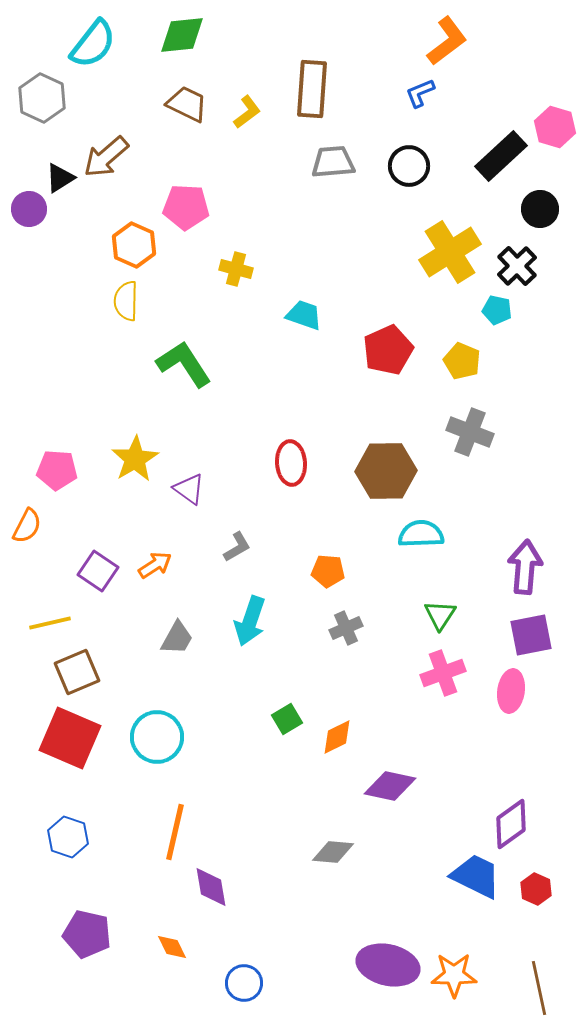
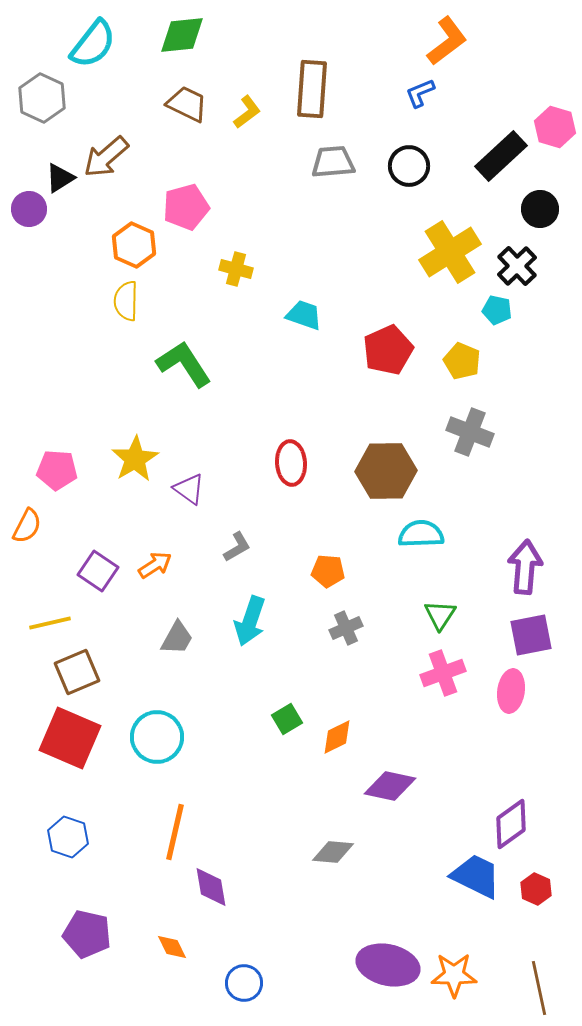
pink pentagon at (186, 207): rotated 18 degrees counterclockwise
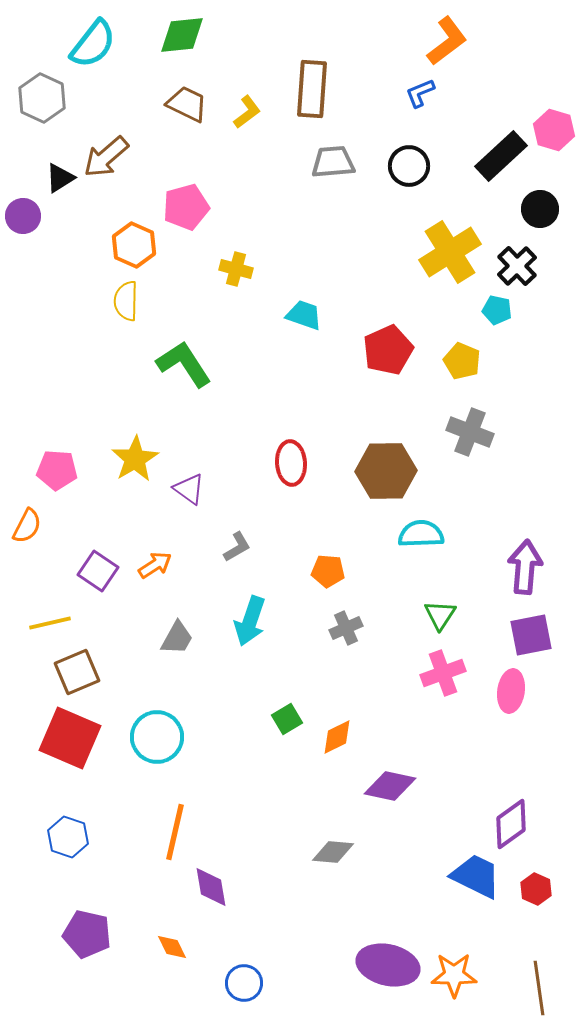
pink hexagon at (555, 127): moved 1 px left, 3 px down
purple circle at (29, 209): moved 6 px left, 7 px down
brown line at (539, 988): rotated 4 degrees clockwise
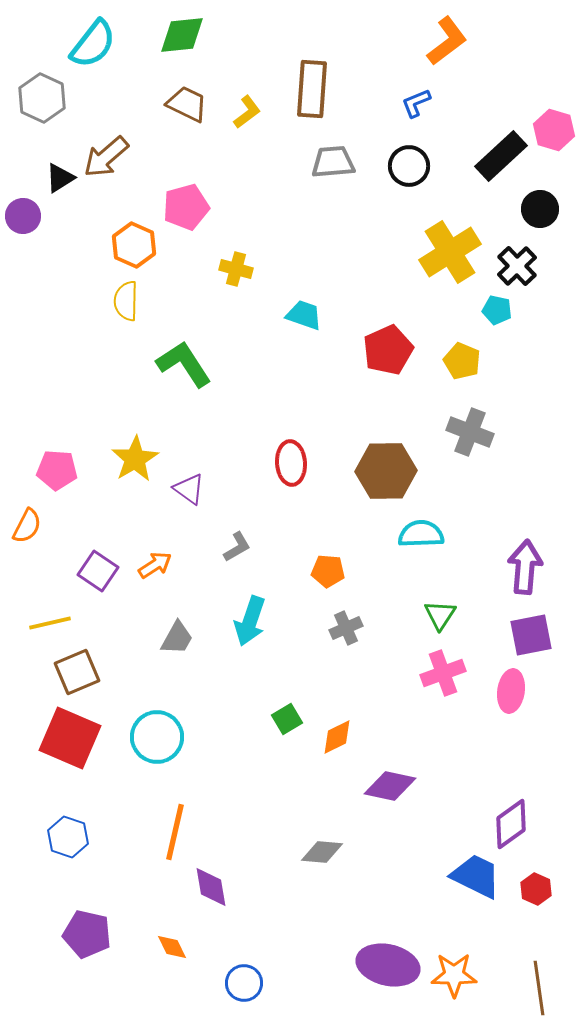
blue L-shape at (420, 93): moved 4 px left, 10 px down
gray diamond at (333, 852): moved 11 px left
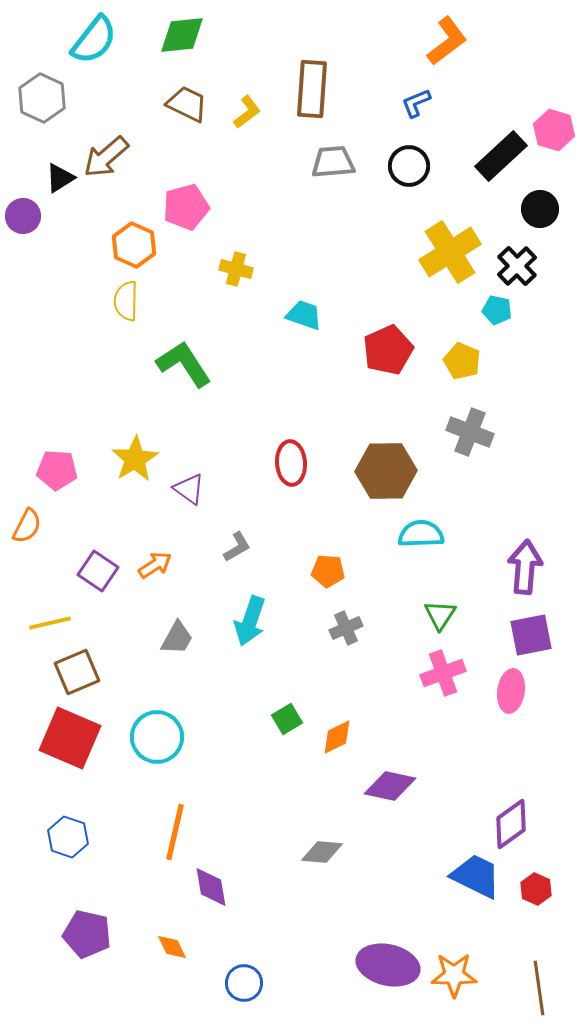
cyan semicircle at (93, 44): moved 1 px right, 4 px up
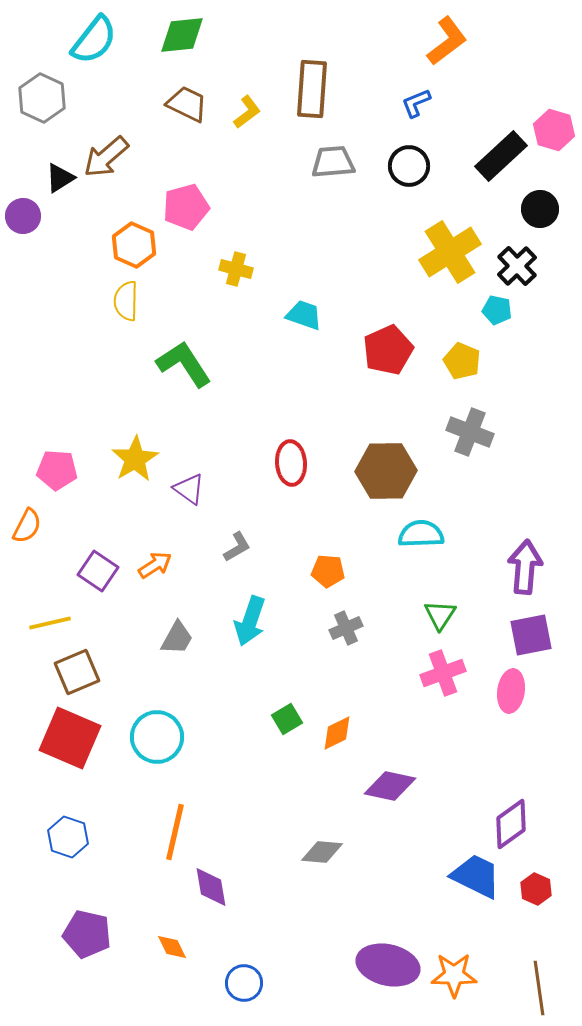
orange diamond at (337, 737): moved 4 px up
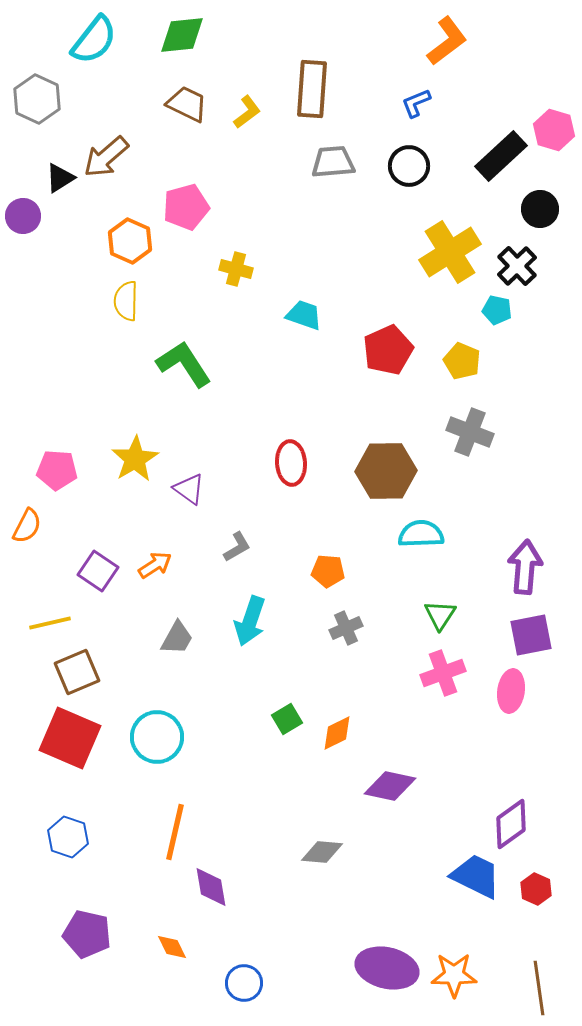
gray hexagon at (42, 98): moved 5 px left, 1 px down
orange hexagon at (134, 245): moved 4 px left, 4 px up
purple ellipse at (388, 965): moved 1 px left, 3 px down
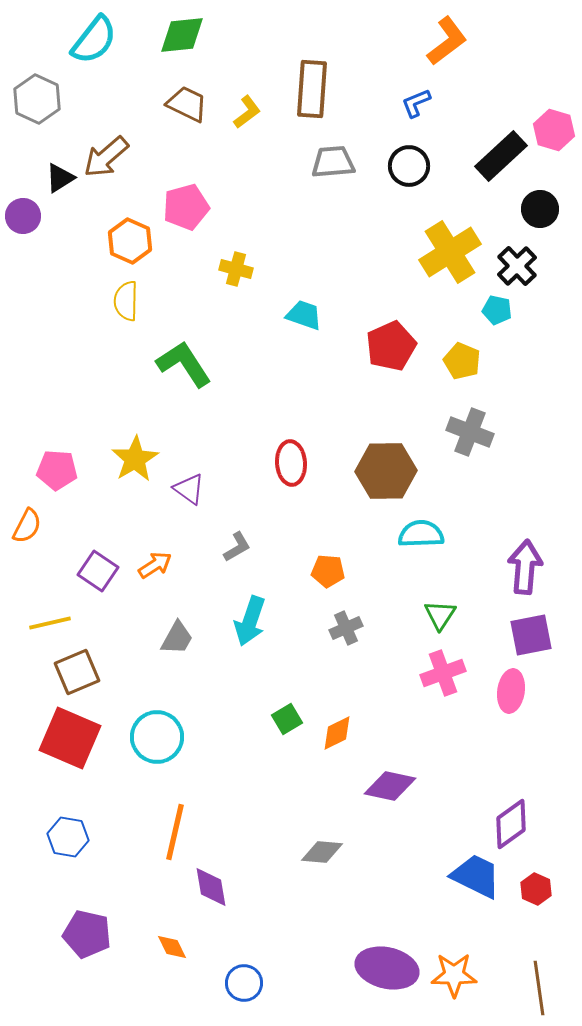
red pentagon at (388, 350): moved 3 px right, 4 px up
blue hexagon at (68, 837): rotated 9 degrees counterclockwise
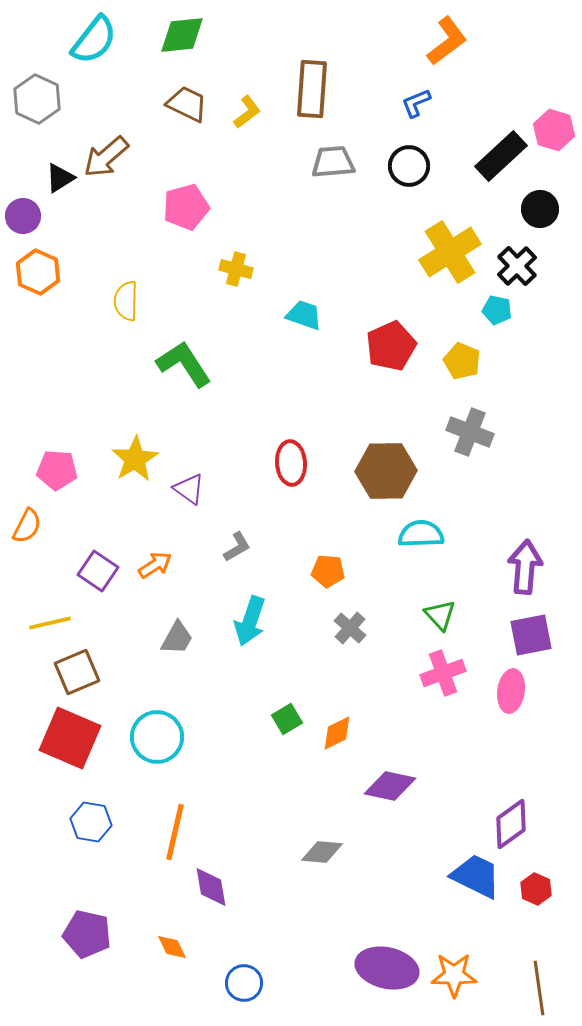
orange hexagon at (130, 241): moved 92 px left, 31 px down
green triangle at (440, 615): rotated 16 degrees counterclockwise
gray cross at (346, 628): moved 4 px right; rotated 24 degrees counterclockwise
blue hexagon at (68, 837): moved 23 px right, 15 px up
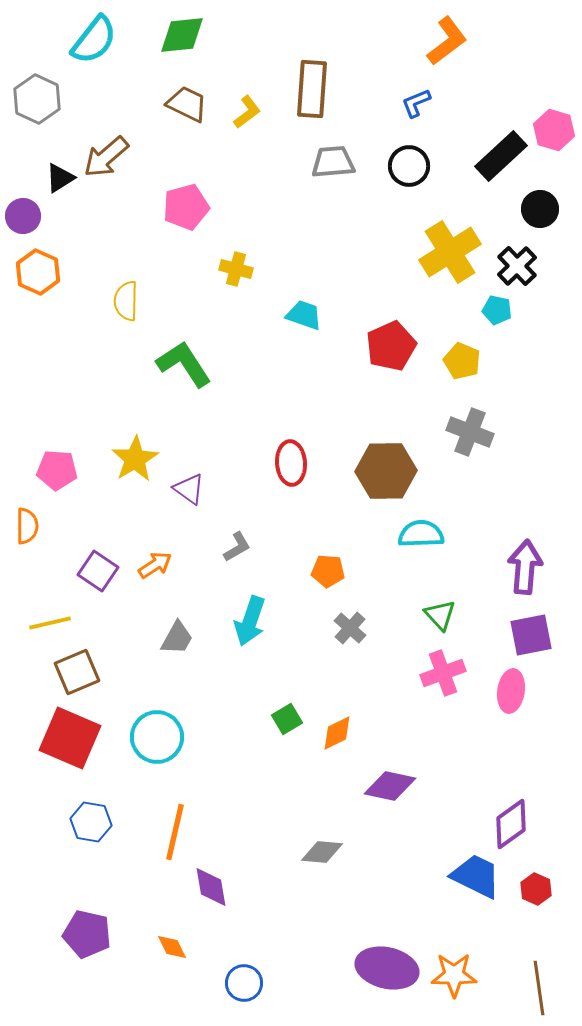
orange semicircle at (27, 526): rotated 27 degrees counterclockwise
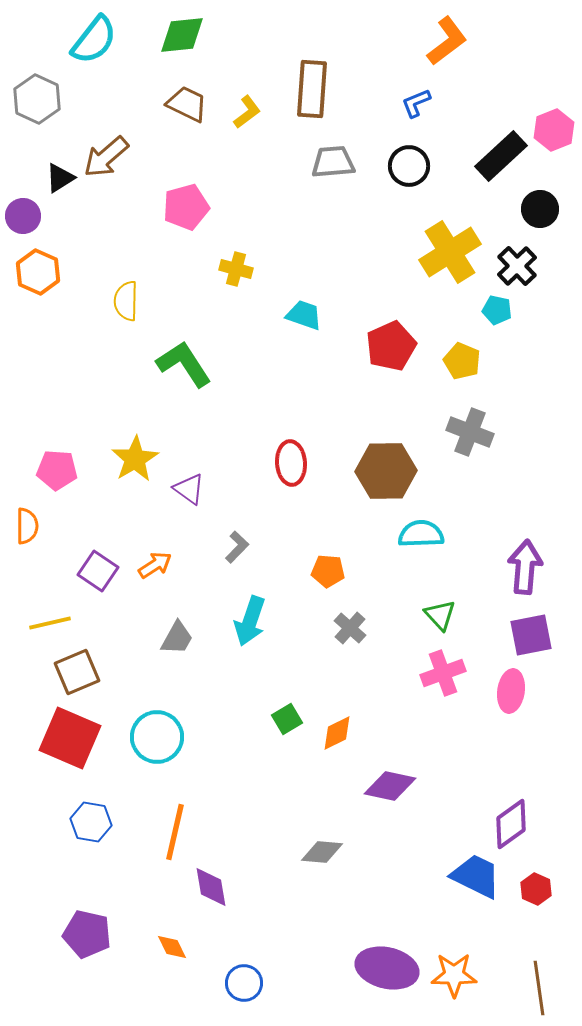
pink hexagon at (554, 130): rotated 21 degrees clockwise
gray L-shape at (237, 547): rotated 16 degrees counterclockwise
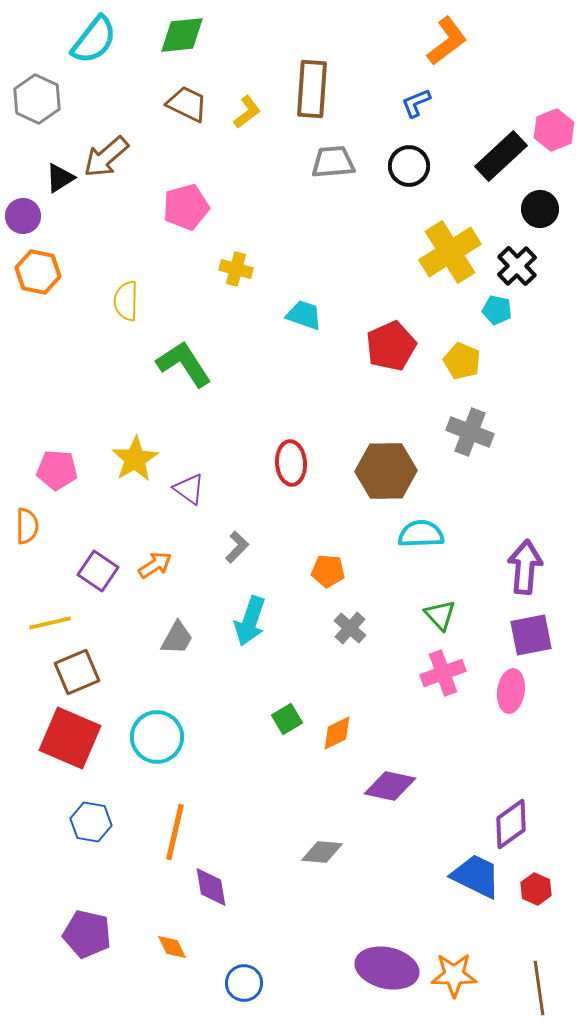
orange hexagon at (38, 272): rotated 12 degrees counterclockwise
